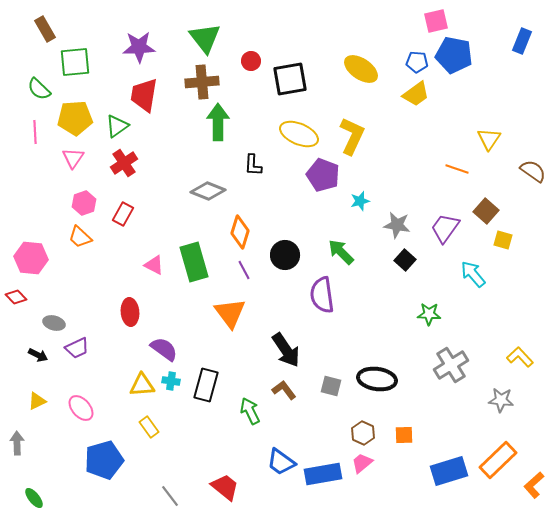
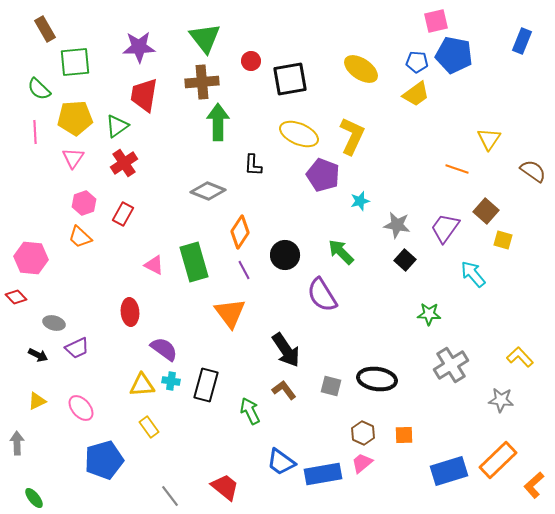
orange diamond at (240, 232): rotated 16 degrees clockwise
purple semicircle at (322, 295): rotated 24 degrees counterclockwise
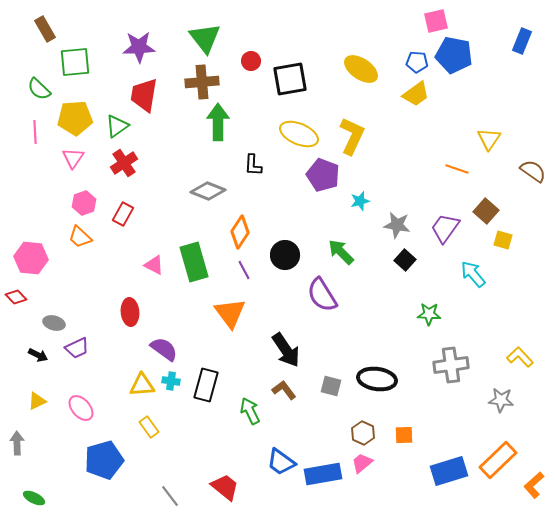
gray cross at (451, 365): rotated 24 degrees clockwise
green ellipse at (34, 498): rotated 25 degrees counterclockwise
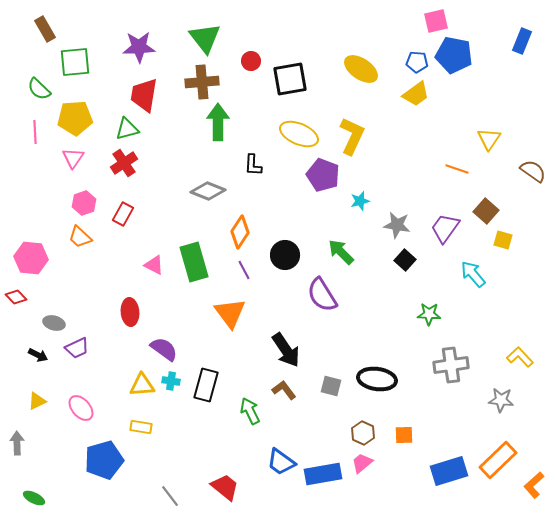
green triangle at (117, 126): moved 10 px right, 3 px down; rotated 20 degrees clockwise
yellow rectangle at (149, 427): moved 8 px left; rotated 45 degrees counterclockwise
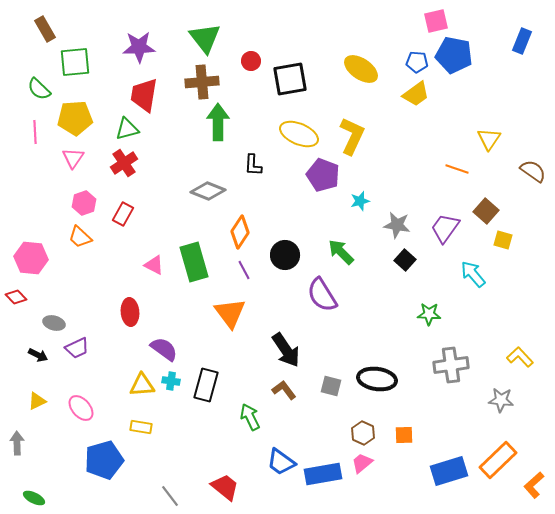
green arrow at (250, 411): moved 6 px down
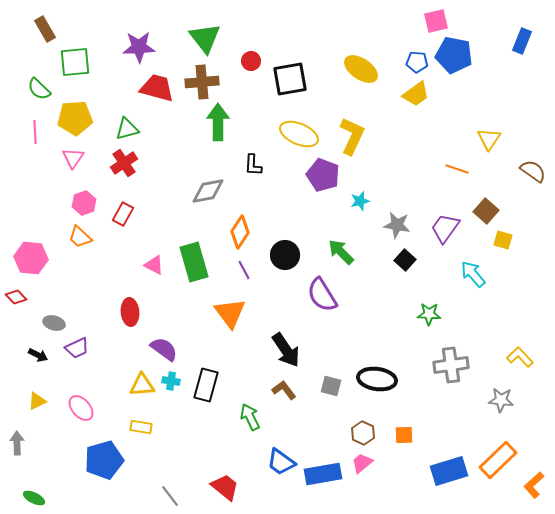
red trapezoid at (144, 95): moved 13 px right, 7 px up; rotated 96 degrees clockwise
gray diamond at (208, 191): rotated 32 degrees counterclockwise
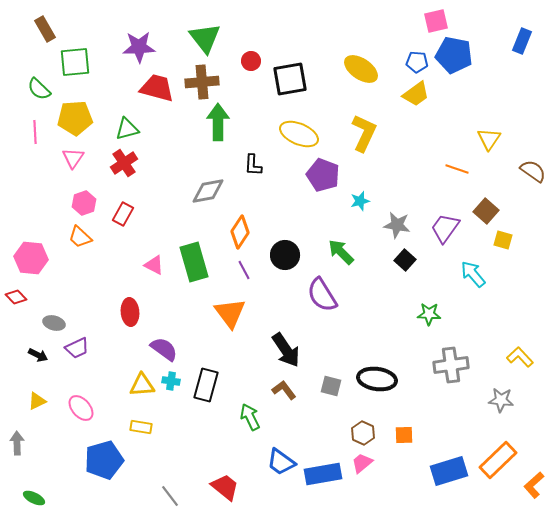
yellow L-shape at (352, 136): moved 12 px right, 3 px up
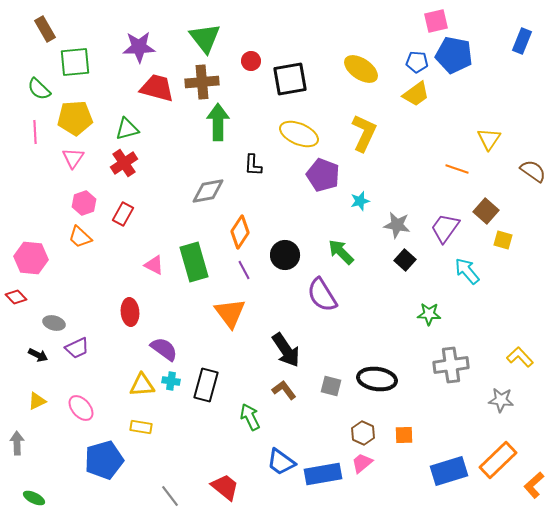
cyan arrow at (473, 274): moved 6 px left, 3 px up
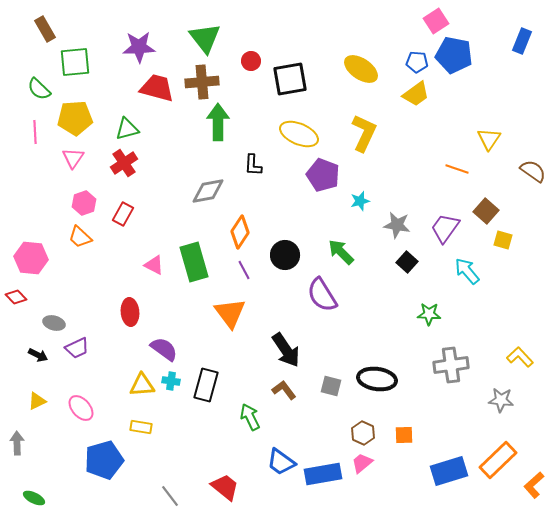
pink square at (436, 21): rotated 20 degrees counterclockwise
black square at (405, 260): moved 2 px right, 2 px down
